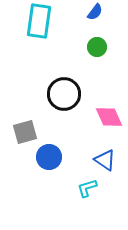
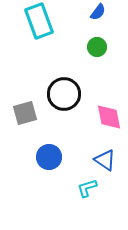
blue semicircle: moved 3 px right
cyan rectangle: rotated 28 degrees counterclockwise
pink diamond: rotated 12 degrees clockwise
gray square: moved 19 px up
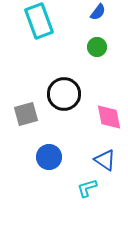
gray square: moved 1 px right, 1 px down
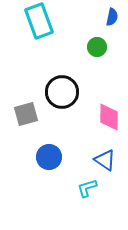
blue semicircle: moved 14 px right, 5 px down; rotated 24 degrees counterclockwise
black circle: moved 2 px left, 2 px up
pink diamond: rotated 12 degrees clockwise
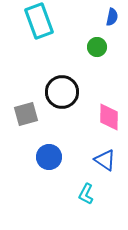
cyan L-shape: moved 1 px left, 6 px down; rotated 45 degrees counterclockwise
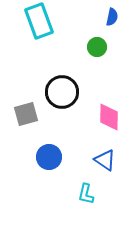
cyan L-shape: rotated 15 degrees counterclockwise
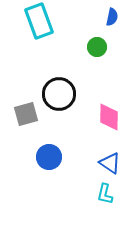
black circle: moved 3 px left, 2 px down
blue triangle: moved 5 px right, 3 px down
cyan L-shape: moved 19 px right
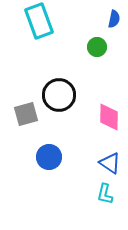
blue semicircle: moved 2 px right, 2 px down
black circle: moved 1 px down
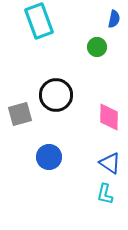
black circle: moved 3 px left
gray square: moved 6 px left
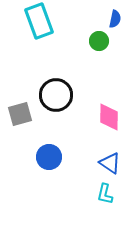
blue semicircle: moved 1 px right
green circle: moved 2 px right, 6 px up
